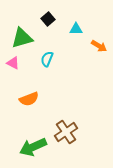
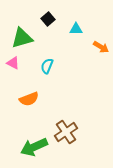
orange arrow: moved 2 px right, 1 px down
cyan semicircle: moved 7 px down
green arrow: moved 1 px right
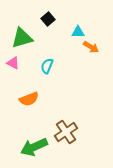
cyan triangle: moved 2 px right, 3 px down
orange arrow: moved 10 px left
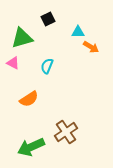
black square: rotated 16 degrees clockwise
orange semicircle: rotated 12 degrees counterclockwise
green arrow: moved 3 px left
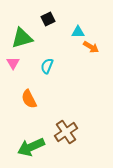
pink triangle: rotated 32 degrees clockwise
orange semicircle: rotated 96 degrees clockwise
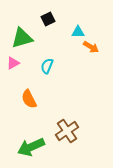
pink triangle: rotated 32 degrees clockwise
brown cross: moved 1 px right, 1 px up
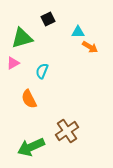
orange arrow: moved 1 px left
cyan semicircle: moved 5 px left, 5 px down
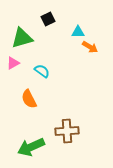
cyan semicircle: rotated 105 degrees clockwise
brown cross: rotated 30 degrees clockwise
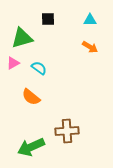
black square: rotated 24 degrees clockwise
cyan triangle: moved 12 px right, 12 px up
cyan semicircle: moved 3 px left, 3 px up
orange semicircle: moved 2 px right, 2 px up; rotated 24 degrees counterclockwise
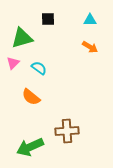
pink triangle: rotated 16 degrees counterclockwise
green arrow: moved 1 px left
